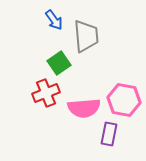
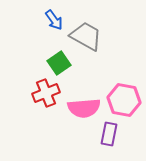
gray trapezoid: rotated 56 degrees counterclockwise
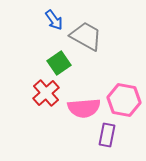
red cross: rotated 20 degrees counterclockwise
purple rectangle: moved 2 px left, 1 px down
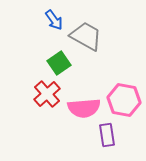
red cross: moved 1 px right, 1 px down
purple rectangle: rotated 20 degrees counterclockwise
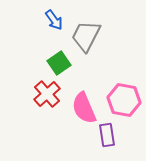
gray trapezoid: rotated 92 degrees counterclockwise
pink semicircle: rotated 72 degrees clockwise
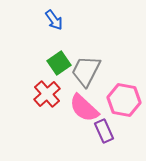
gray trapezoid: moved 35 px down
pink semicircle: rotated 24 degrees counterclockwise
purple rectangle: moved 3 px left, 4 px up; rotated 15 degrees counterclockwise
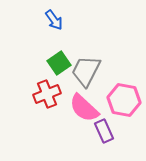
red cross: rotated 20 degrees clockwise
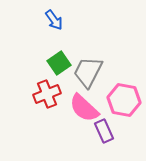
gray trapezoid: moved 2 px right, 1 px down
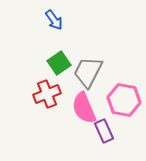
pink semicircle: rotated 24 degrees clockwise
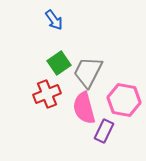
pink semicircle: rotated 8 degrees clockwise
purple rectangle: rotated 50 degrees clockwise
